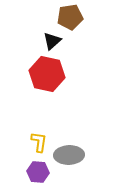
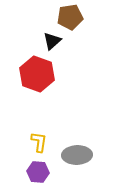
red hexagon: moved 10 px left; rotated 8 degrees clockwise
gray ellipse: moved 8 px right
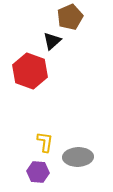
brown pentagon: rotated 15 degrees counterclockwise
red hexagon: moved 7 px left, 3 px up
yellow L-shape: moved 6 px right
gray ellipse: moved 1 px right, 2 px down
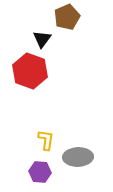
brown pentagon: moved 3 px left
black triangle: moved 10 px left, 2 px up; rotated 12 degrees counterclockwise
yellow L-shape: moved 1 px right, 2 px up
purple hexagon: moved 2 px right
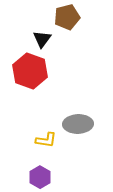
brown pentagon: rotated 10 degrees clockwise
yellow L-shape: rotated 90 degrees clockwise
gray ellipse: moved 33 px up
purple hexagon: moved 5 px down; rotated 25 degrees clockwise
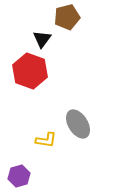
gray ellipse: rotated 60 degrees clockwise
purple hexagon: moved 21 px left, 1 px up; rotated 15 degrees clockwise
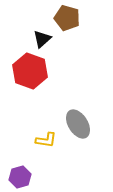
brown pentagon: moved 1 px down; rotated 30 degrees clockwise
black triangle: rotated 12 degrees clockwise
purple hexagon: moved 1 px right, 1 px down
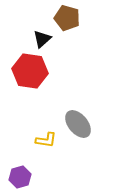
red hexagon: rotated 12 degrees counterclockwise
gray ellipse: rotated 8 degrees counterclockwise
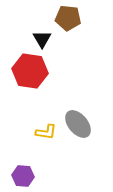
brown pentagon: moved 1 px right; rotated 10 degrees counterclockwise
black triangle: rotated 18 degrees counterclockwise
yellow L-shape: moved 8 px up
purple hexagon: moved 3 px right, 1 px up; rotated 20 degrees clockwise
